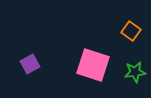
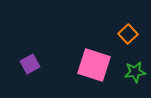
orange square: moved 3 px left, 3 px down; rotated 12 degrees clockwise
pink square: moved 1 px right
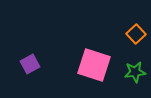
orange square: moved 8 px right
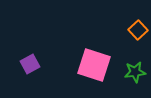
orange square: moved 2 px right, 4 px up
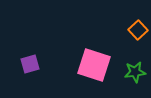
purple square: rotated 12 degrees clockwise
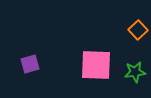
pink square: moved 2 px right; rotated 16 degrees counterclockwise
